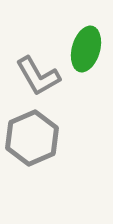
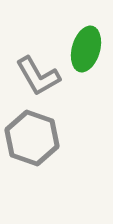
gray hexagon: rotated 18 degrees counterclockwise
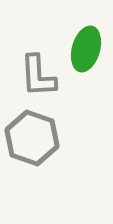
gray L-shape: rotated 27 degrees clockwise
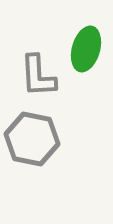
gray hexagon: moved 1 px down; rotated 8 degrees counterclockwise
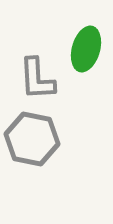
gray L-shape: moved 1 px left, 3 px down
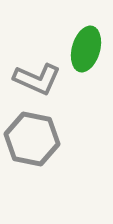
gray L-shape: rotated 63 degrees counterclockwise
